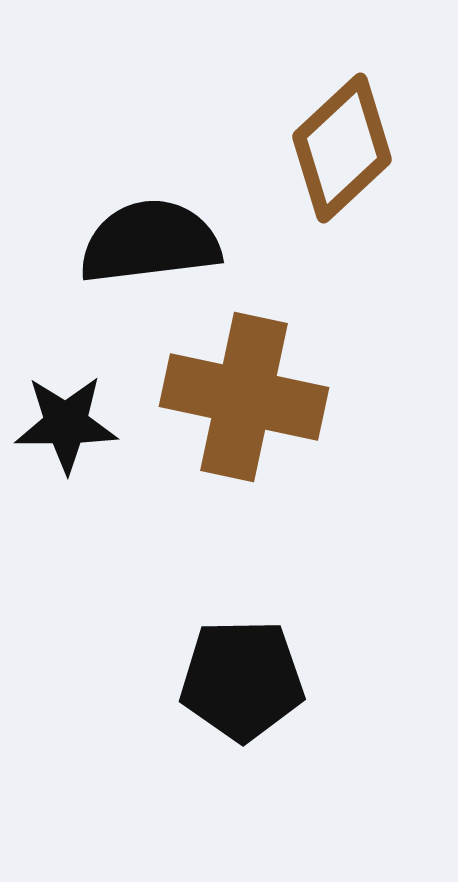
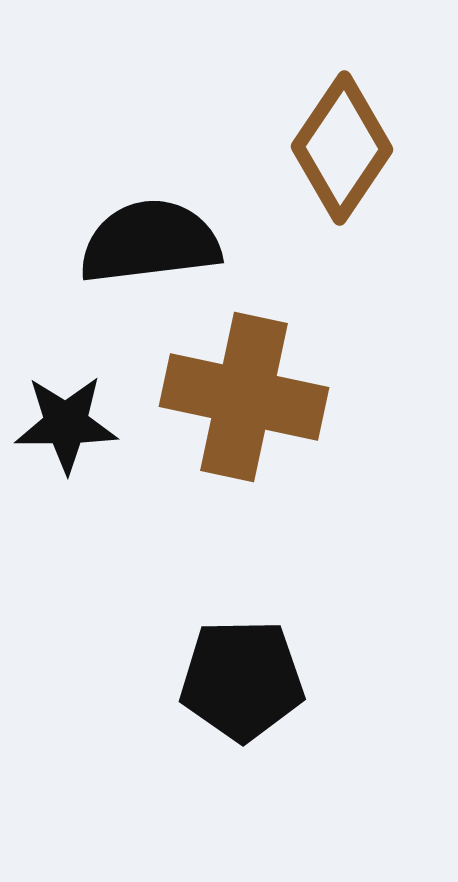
brown diamond: rotated 13 degrees counterclockwise
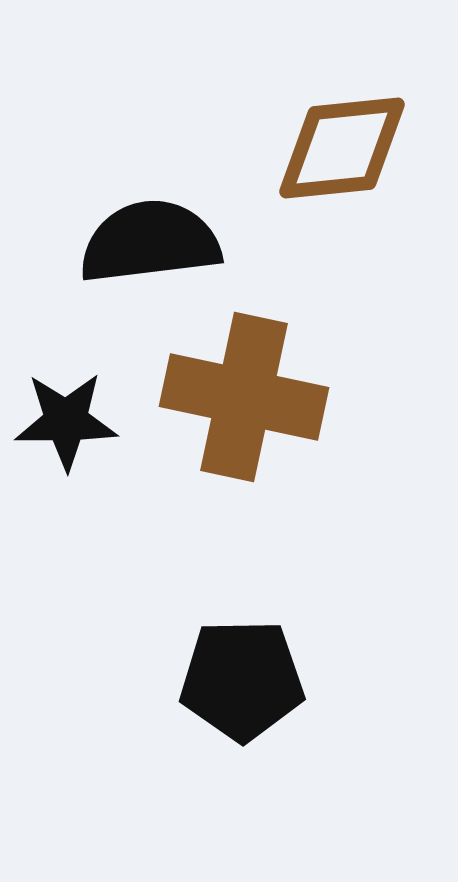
brown diamond: rotated 50 degrees clockwise
black star: moved 3 px up
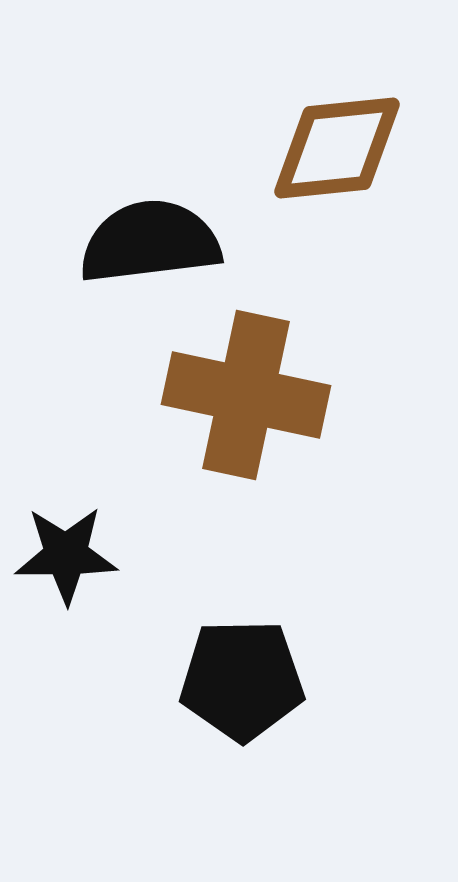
brown diamond: moved 5 px left
brown cross: moved 2 px right, 2 px up
black star: moved 134 px down
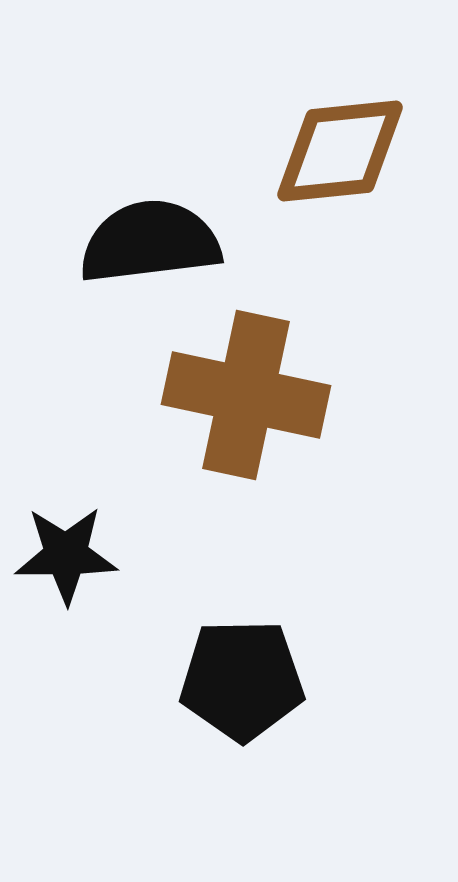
brown diamond: moved 3 px right, 3 px down
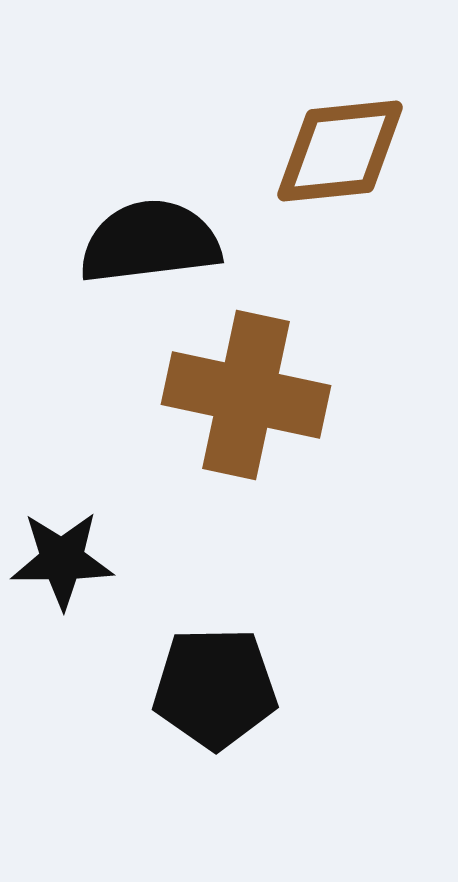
black star: moved 4 px left, 5 px down
black pentagon: moved 27 px left, 8 px down
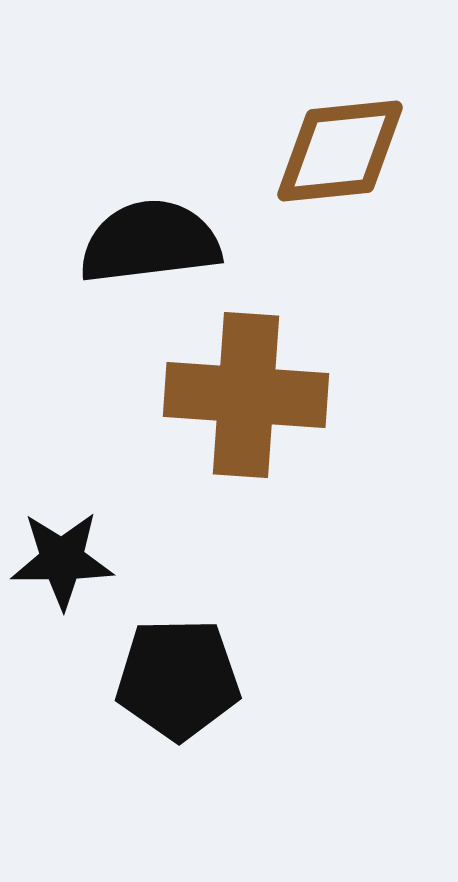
brown cross: rotated 8 degrees counterclockwise
black pentagon: moved 37 px left, 9 px up
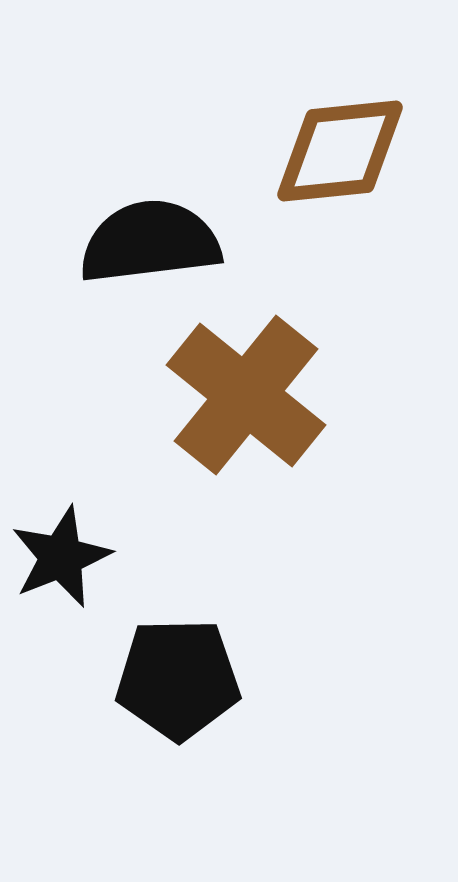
brown cross: rotated 35 degrees clockwise
black star: moved 1 px left, 3 px up; rotated 22 degrees counterclockwise
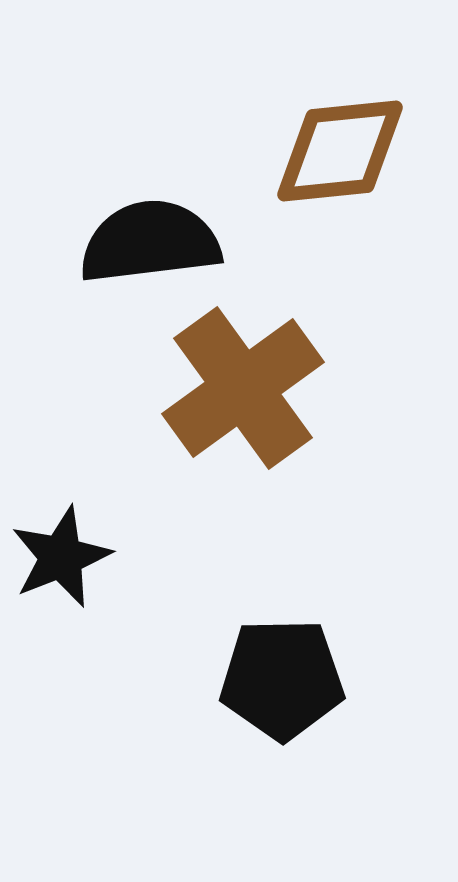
brown cross: moved 3 px left, 7 px up; rotated 15 degrees clockwise
black pentagon: moved 104 px right
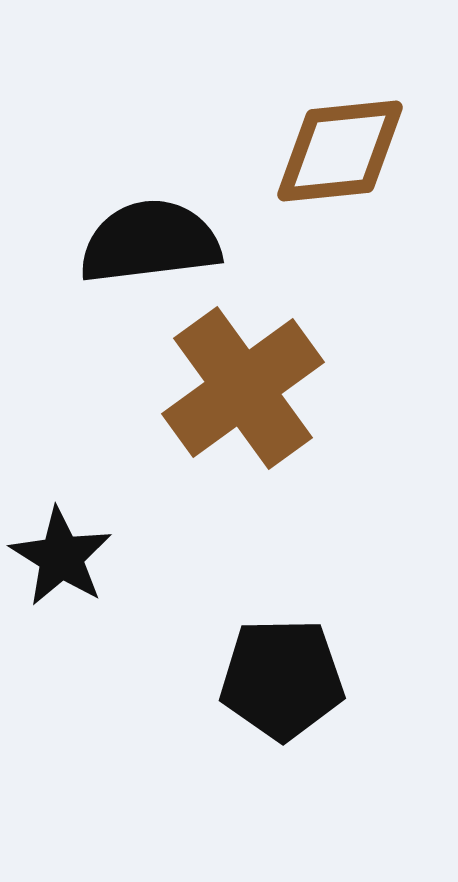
black star: rotated 18 degrees counterclockwise
